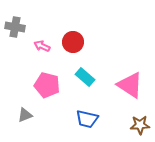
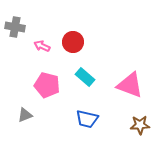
pink triangle: rotated 12 degrees counterclockwise
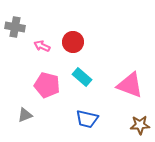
cyan rectangle: moved 3 px left
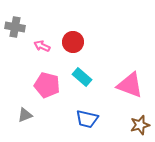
brown star: rotated 12 degrees counterclockwise
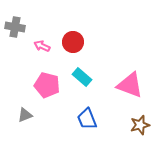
blue trapezoid: rotated 55 degrees clockwise
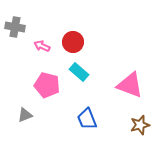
cyan rectangle: moved 3 px left, 5 px up
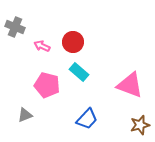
gray cross: rotated 12 degrees clockwise
blue trapezoid: rotated 115 degrees counterclockwise
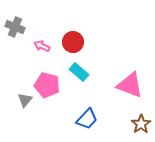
gray triangle: moved 15 px up; rotated 28 degrees counterclockwise
brown star: moved 1 px right, 1 px up; rotated 18 degrees counterclockwise
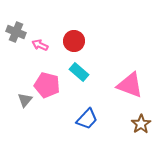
gray cross: moved 1 px right, 5 px down
red circle: moved 1 px right, 1 px up
pink arrow: moved 2 px left, 1 px up
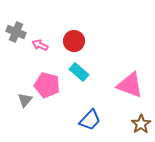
blue trapezoid: moved 3 px right, 1 px down
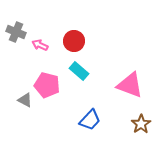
cyan rectangle: moved 1 px up
gray triangle: rotated 42 degrees counterclockwise
